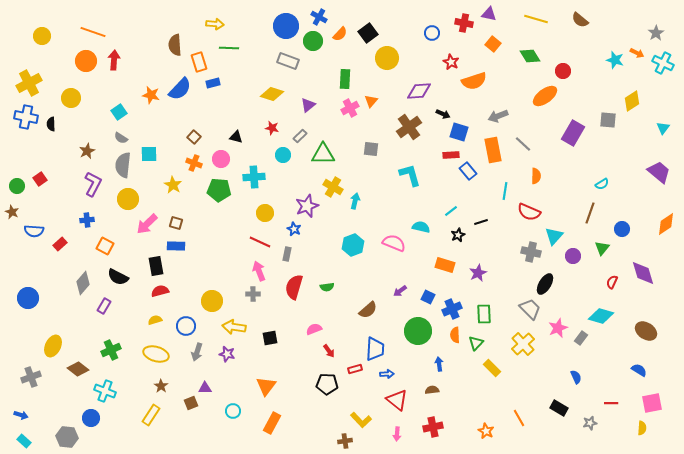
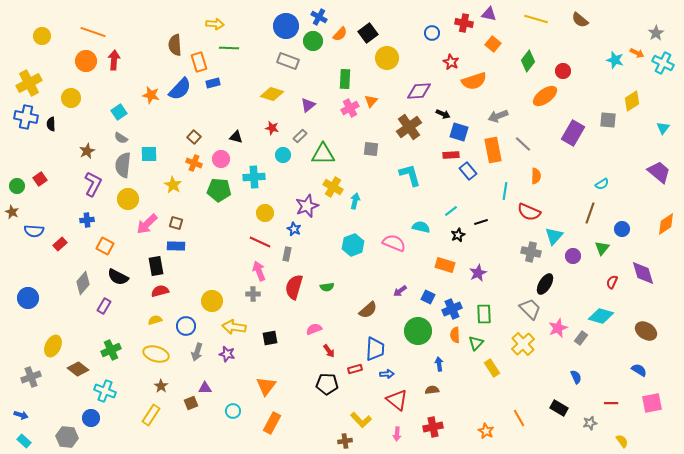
green diamond at (530, 56): moved 2 px left, 5 px down; rotated 70 degrees clockwise
yellow rectangle at (492, 368): rotated 12 degrees clockwise
yellow semicircle at (642, 428): moved 20 px left, 13 px down; rotated 40 degrees counterclockwise
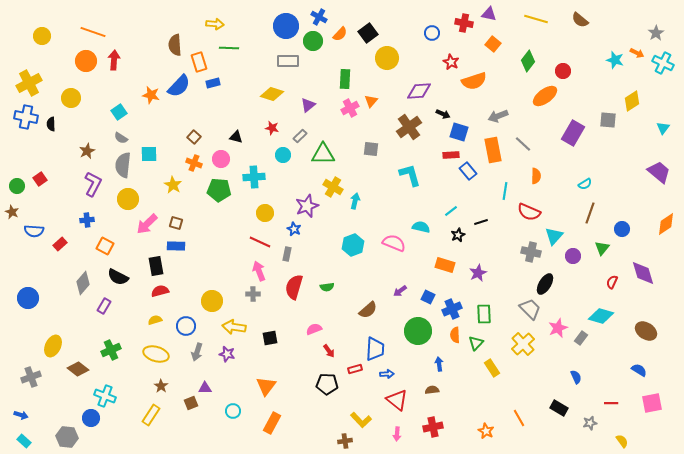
gray rectangle at (288, 61): rotated 20 degrees counterclockwise
blue semicircle at (180, 89): moved 1 px left, 3 px up
cyan semicircle at (602, 184): moved 17 px left
cyan cross at (105, 391): moved 5 px down
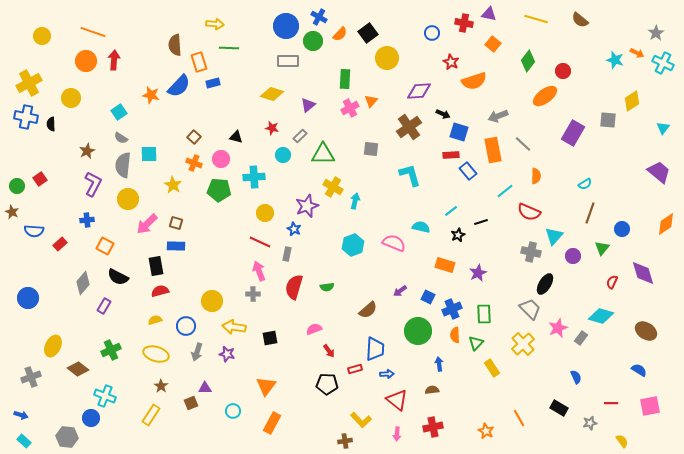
cyan line at (505, 191): rotated 42 degrees clockwise
pink square at (652, 403): moved 2 px left, 3 px down
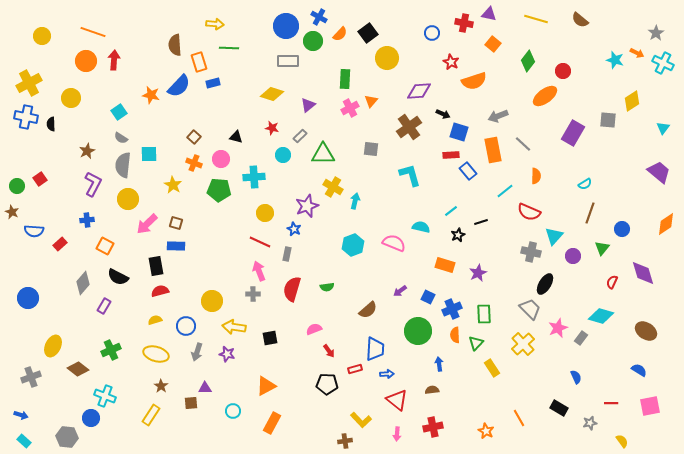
red semicircle at (294, 287): moved 2 px left, 2 px down
orange triangle at (266, 386): rotated 25 degrees clockwise
brown square at (191, 403): rotated 16 degrees clockwise
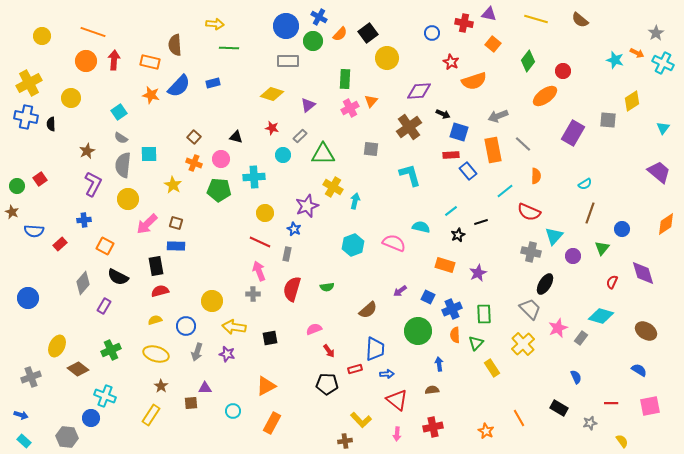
orange rectangle at (199, 62): moved 49 px left; rotated 60 degrees counterclockwise
blue cross at (87, 220): moved 3 px left
yellow ellipse at (53, 346): moved 4 px right
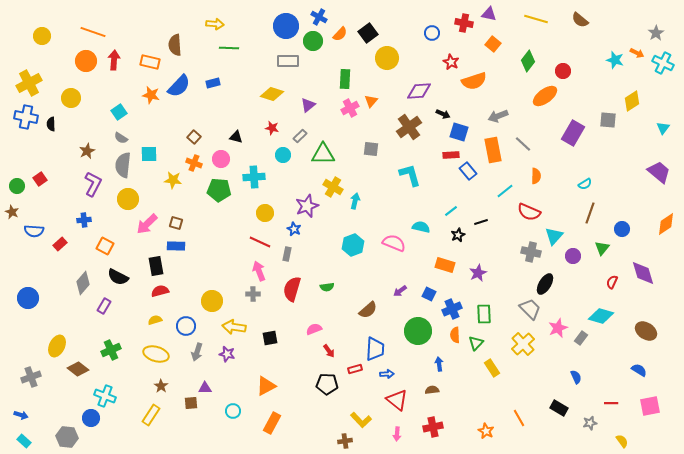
yellow star at (173, 185): moved 5 px up; rotated 24 degrees counterclockwise
blue square at (428, 297): moved 1 px right, 3 px up
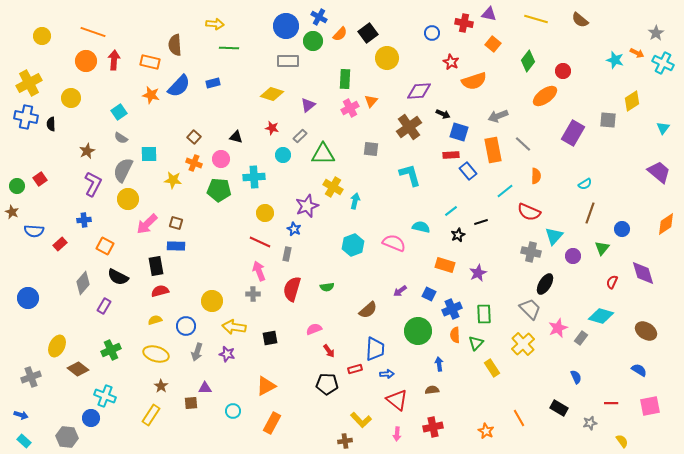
gray semicircle at (123, 165): moved 5 px down; rotated 20 degrees clockwise
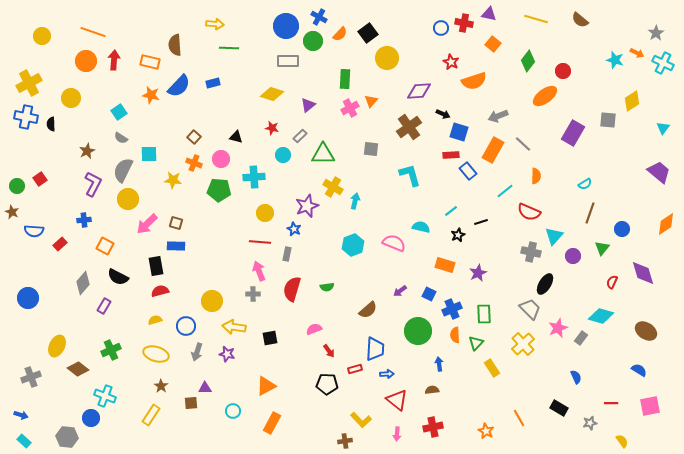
blue circle at (432, 33): moved 9 px right, 5 px up
orange rectangle at (493, 150): rotated 40 degrees clockwise
red line at (260, 242): rotated 20 degrees counterclockwise
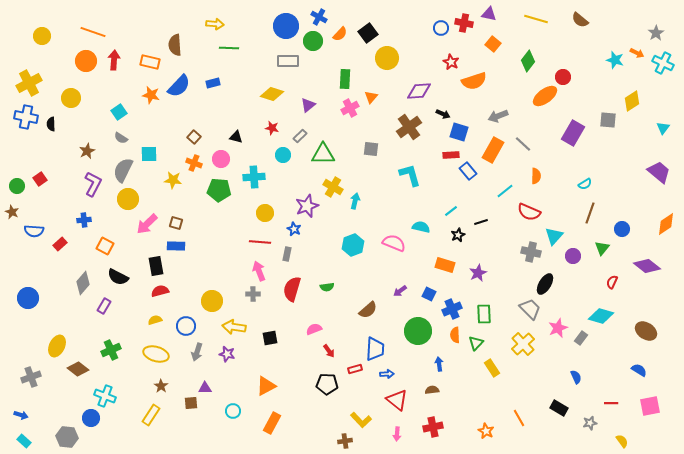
red circle at (563, 71): moved 6 px down
orange triangle at (371, 101): moved 4 px up
purple diamond at (643, 273): moved 4 px right, 7 px up; rotated 36 degrees counterclockwise
